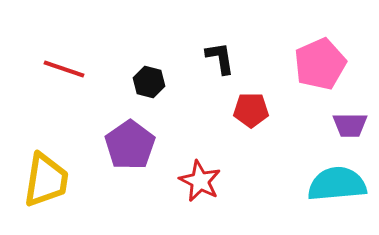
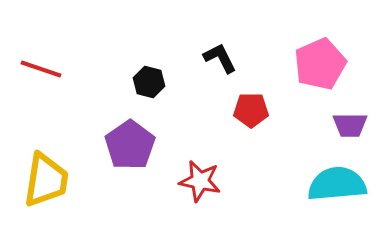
black L-shape: rotated 18 degrees counterclockwise
red line: moved 23 px left
red star: rotated 15 degrees counterclockwise
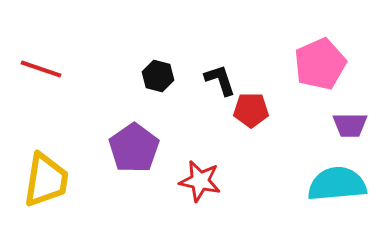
black L-shape: moved 22 px down; rotated 9 degrees clockwise
black hexagon: moved 9 px right, 6 px up
purple pentagon: moved 4 px right, 3 px down
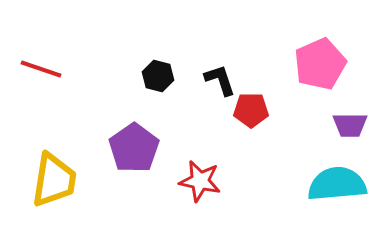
yellow trapezoid: moved 8 px right
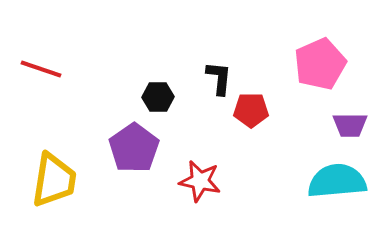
black hexagon: moved 21 px down; rotated 16 degrees counterclockwise
black L-shape: moved 1 px left, 2 px up; rotated 24 degrees clockwise
cyan semicircle: moved 3 px up
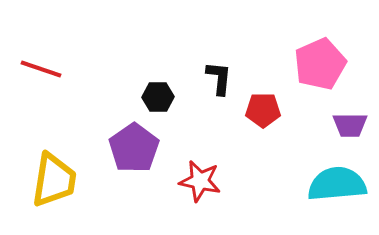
red pentagon: moved 12 px right
cyan semicircle: moved 3 px down
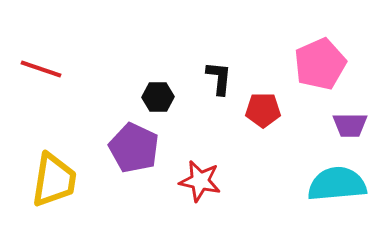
purple pentagon: rotated 12 degrees counterclockwise
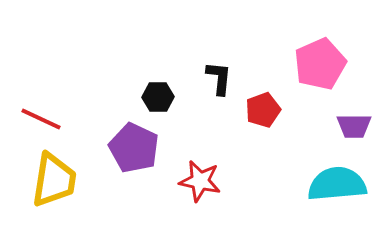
red line: moved 50 px down; rotated 6 degrees clockwise
red pentagon: rotated 20 degrees counterclockwise
purple trapezoid: moved 4 px right, 1 px down
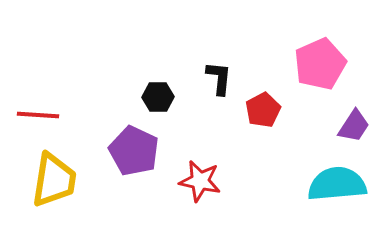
red pentagon: rotated 8 degrees counterclockwise
red line: moved 3 px left, 4 px up; rotated 21 degrees counterclockwise
purple trapezoid: rotated 57 degrees counterclockwise
purple pentagon: moved 3 px down
